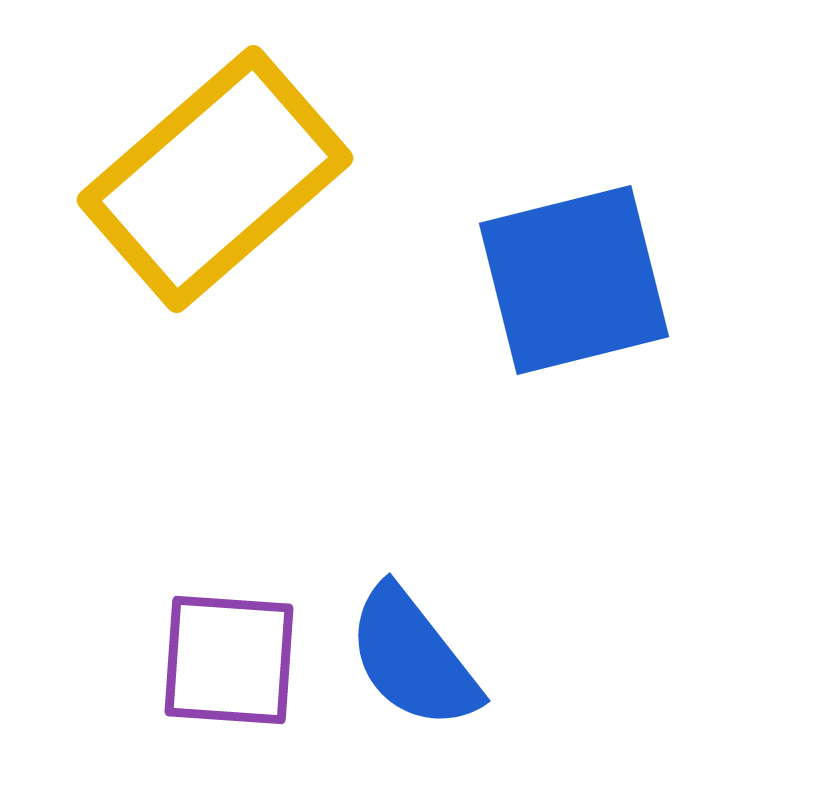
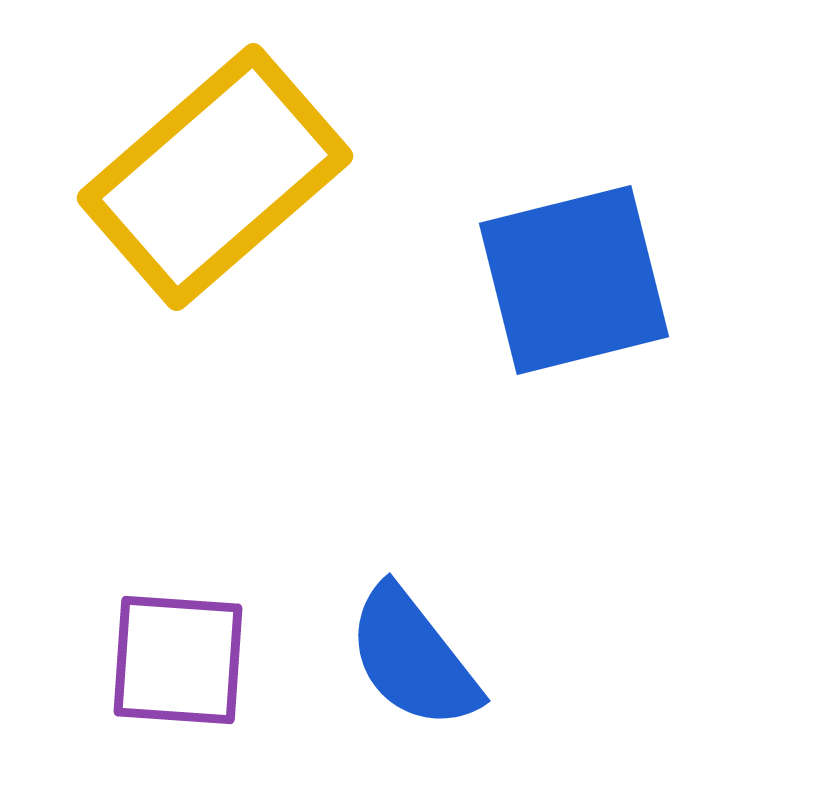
yellow rectangle: moved 2 px up
purple square: moved 51 px left
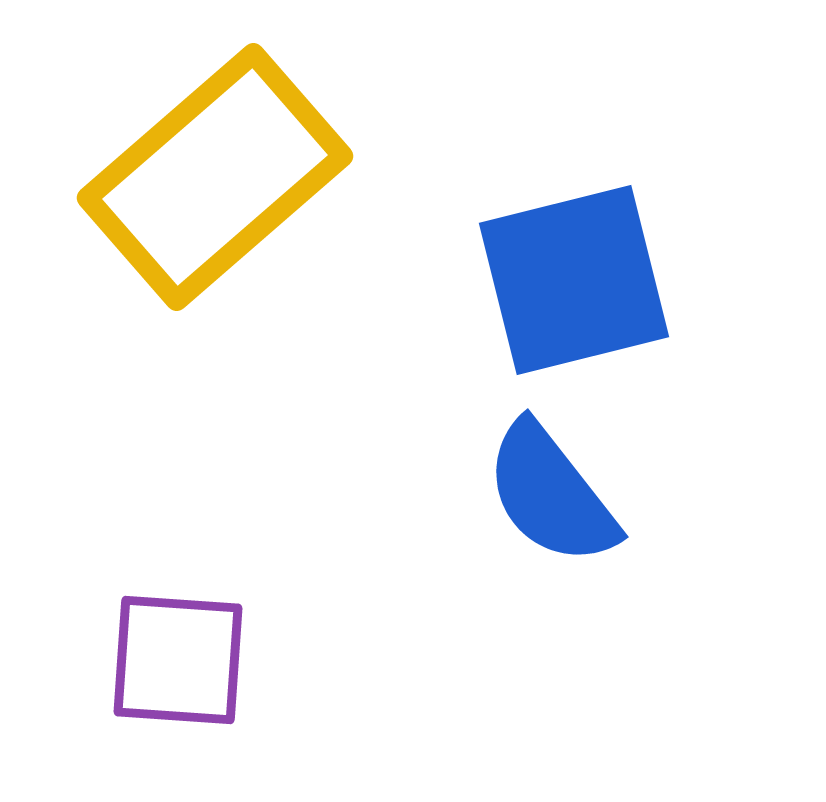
blue semicircle: moved 138 px right, 164 px up
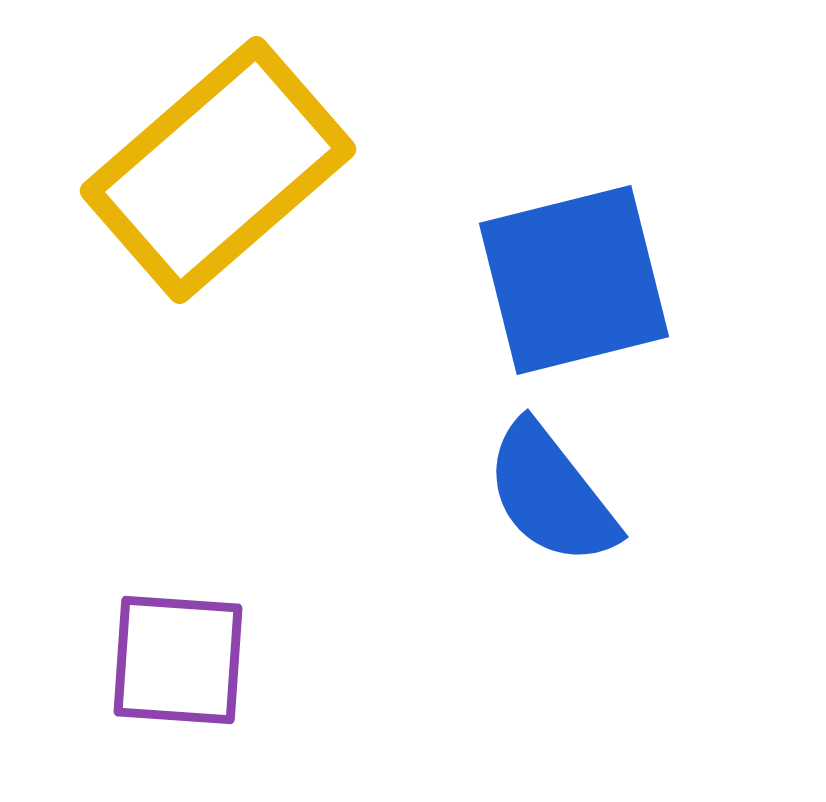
yellow rectangle: moved 3 px right, 7 px up
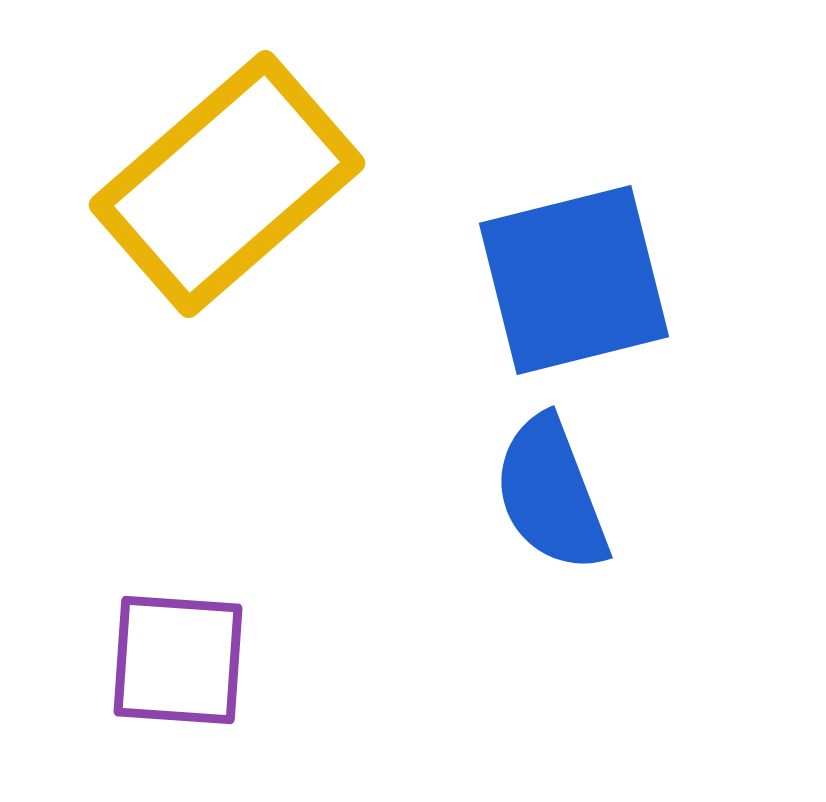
yellow rectangle: moved 9 px right, 14 px down
blue semicircle: rotated 17 degrees clockwise
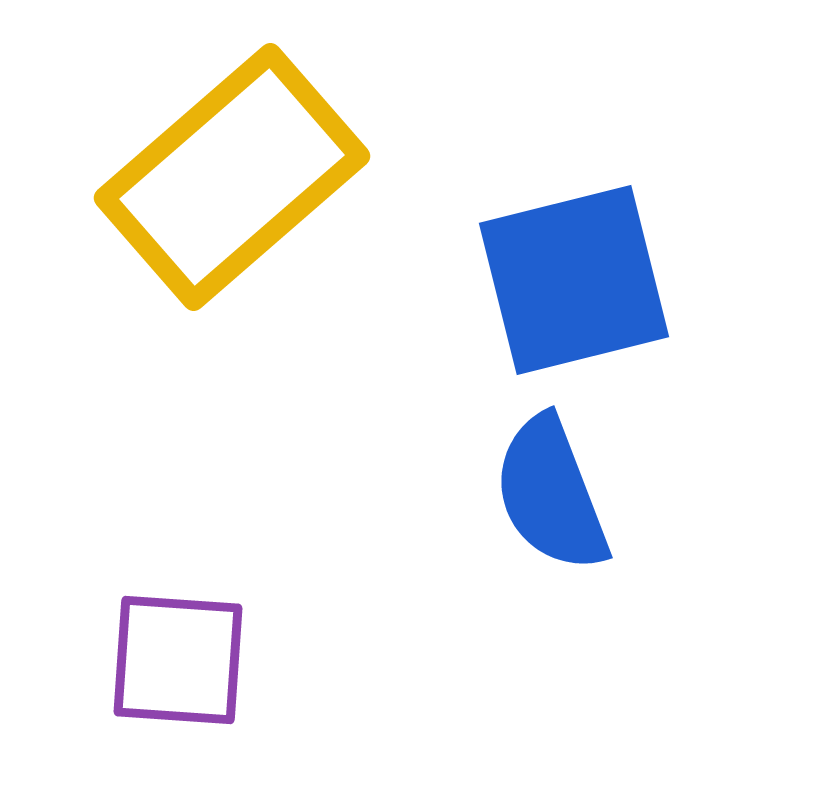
yellow rectangle: moved 5 px right, 7 px up
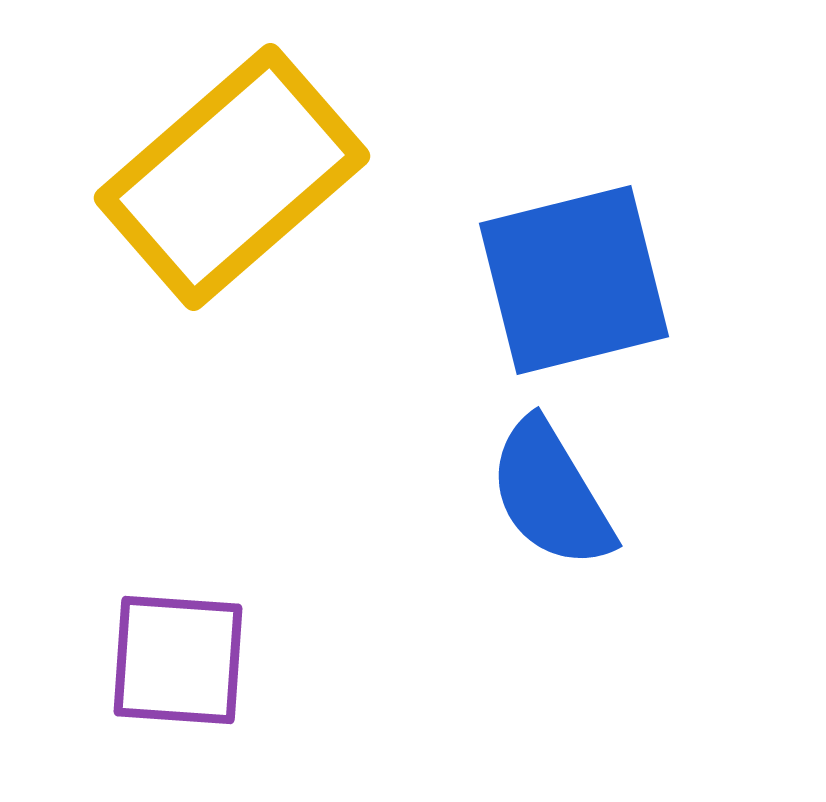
blue semicircle: rotated 10 degrees counterclockwise
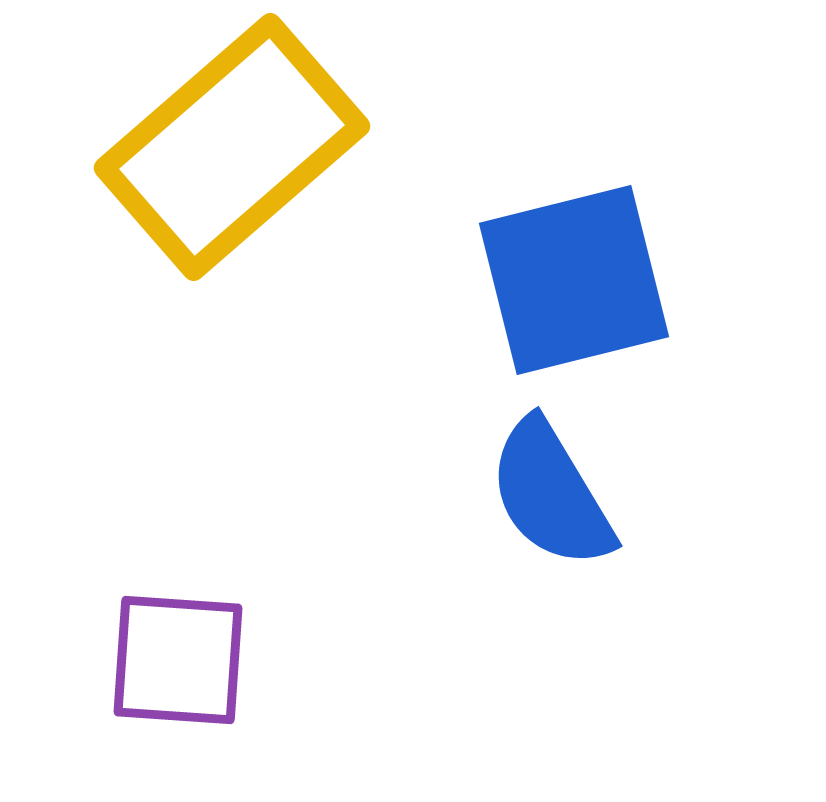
yellow rectangle: moved 30 px up
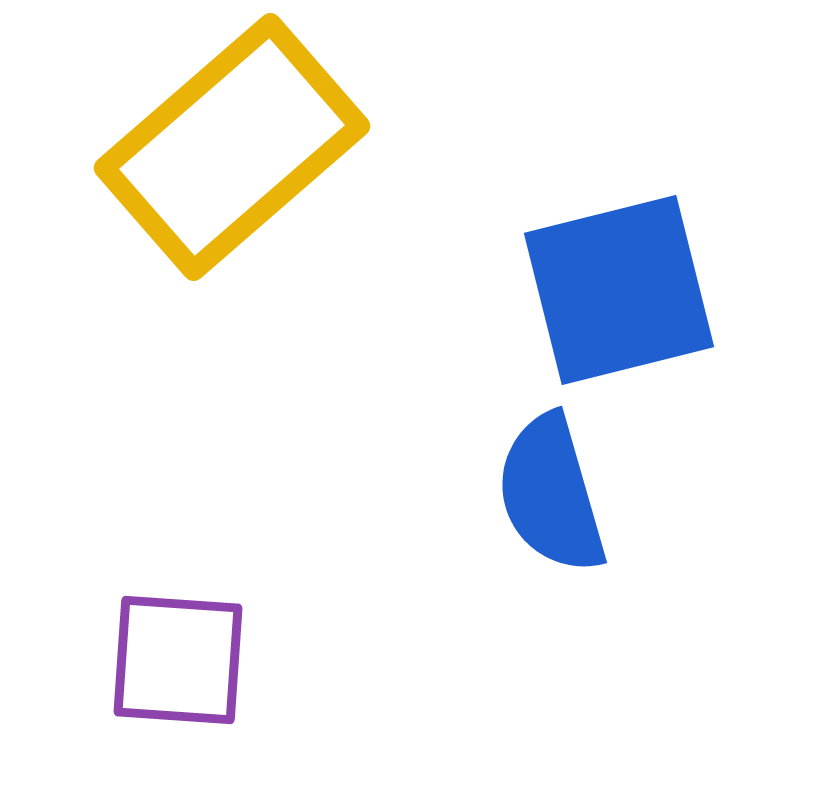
blue square: moved 45 px right, 10 px down
blue semicircle: rotated 15 degrees clockwise
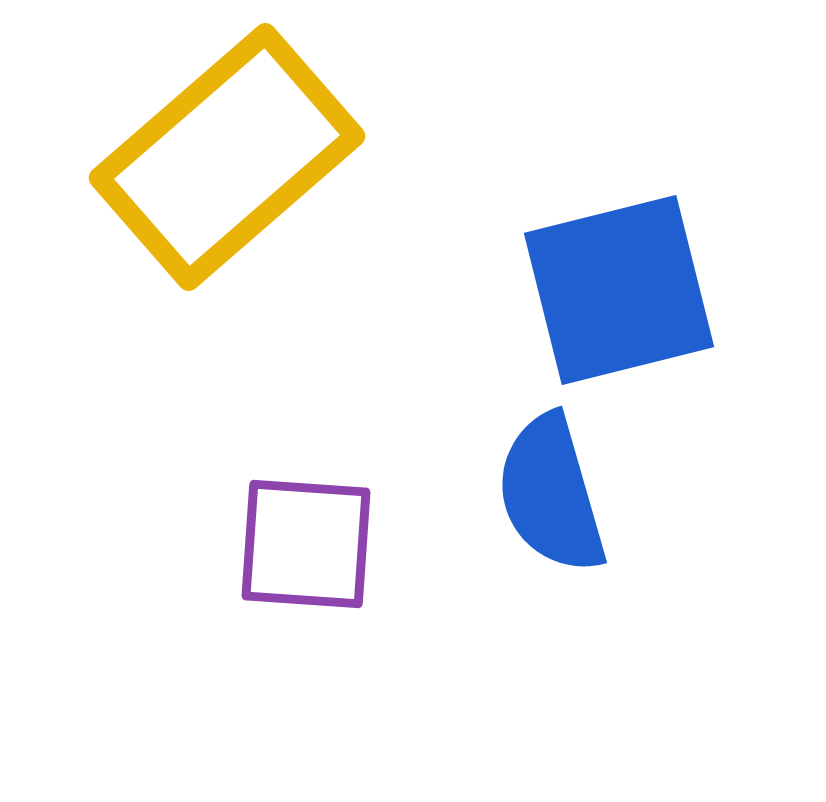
yellow rectangle: moved 5 px left, 10 px down
purple square: moved 128 px right, 116 px up
